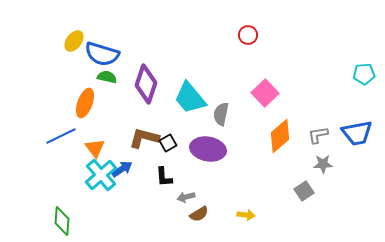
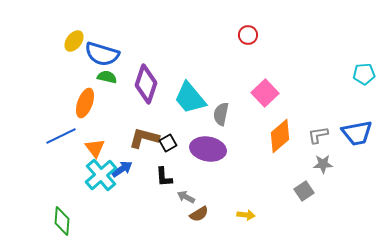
gray arrow: rotated 42 degrees clockwise
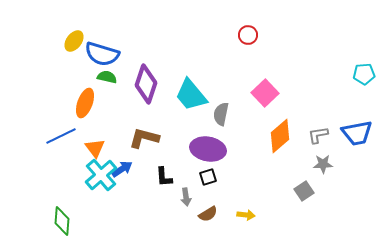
cyan trapezoid: moved 1 px right, 3 px up
black square: moved 40 px right, 34 px down; rotated 12 degrees clockwise
gray arrow: rotated 126 degrees counterclockwise
brown semicircle: moved 9 px right
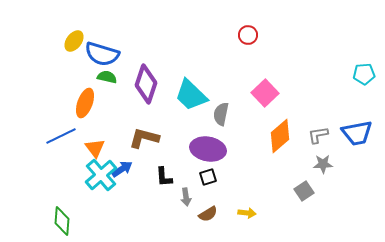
cyan trapezoid: rotated 6 degrees counterclockwise
yellow arrow: moved 1 px right, 2 px up
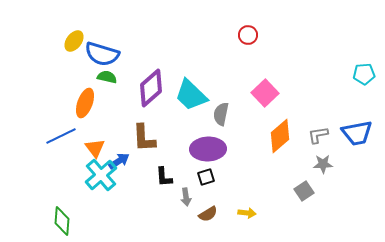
purple diamond: moved 5 px right, 4 px down; rotated 30 degrees clockwise
brown L-shape: rotated 108 degrees counterclockwise
purple ellipse: rotated 12 degrees counterclockwise
blue arrow: moved 3 px left, 8 px up
black square: moved 2 px left
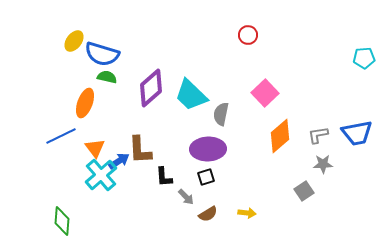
cyan pentagon: moved 16 px up
brown L-shape: moved 4 px left, 12 px down
gray arrow: rotated 36 degrees counterclockwise
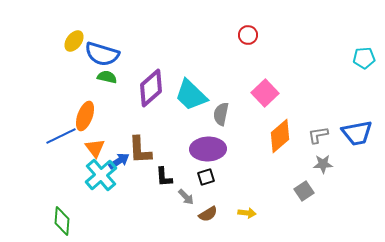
orange ellipse: moved 13 px down
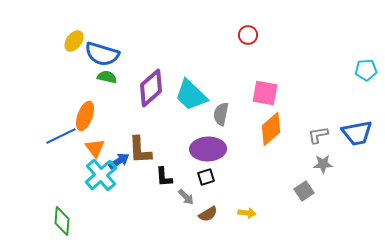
cyan pentagon: moved 2 px right, 12 px down
pink square: rotated 36 degrees counterclockwise
orange diamond: moved 9 px left, 7 px up
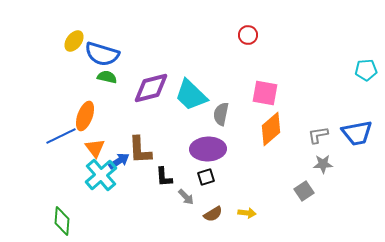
purple diamond: rotated 27 degrees clockwise
brown semicircle: moved 5 px right
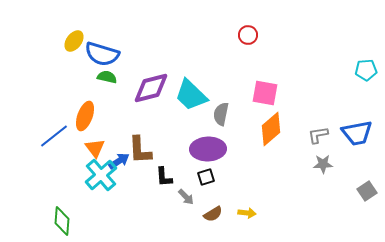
blue line: moved 7 px left; rotated 12 degrees counterclockwise
gray square: moved 63 px right
